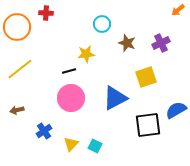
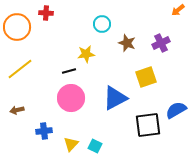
blue cross: rotated 28 degrees clockwise
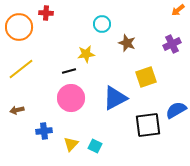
orange circle: moved 2 px right
purple cross: moved 11 px right, 1 px down
yellow line: moved 1 px right
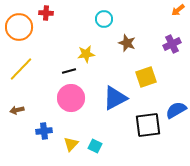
cyan circle: moved 2 px right, 5 px up
yellow line: rotated 8 degrees counterclockwise
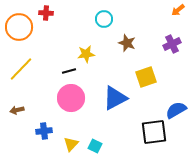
black square: moved 6 px right, 7 px down
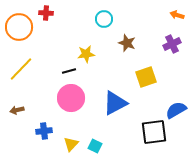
orange arrow: moved 1 px left, 5 px down; rotated 56 degrees clockwise
blue triangle: moved 5 px down
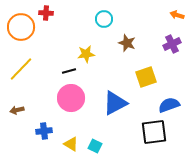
orange circle: moved 2 px right
blue semicircle: moved 7 px left, 5 px up; rotated 10 degrees clockwise
yellow triangle: rotated 42 degrees counterclockwise
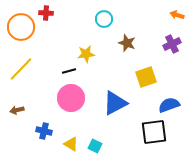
blue cross: rotated 21 degrees clockwise
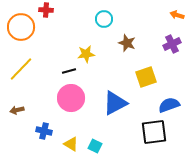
red cross: moved 3 px up
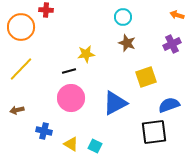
cyan circle: moved 19 px right, 2 px up
